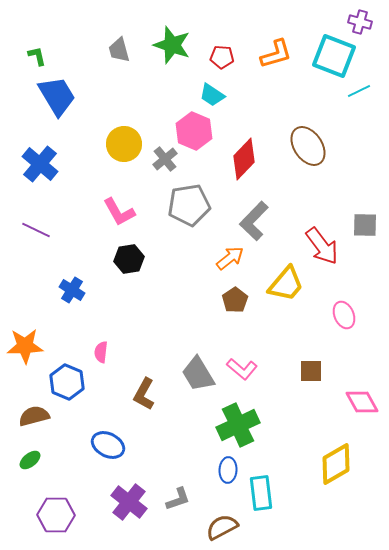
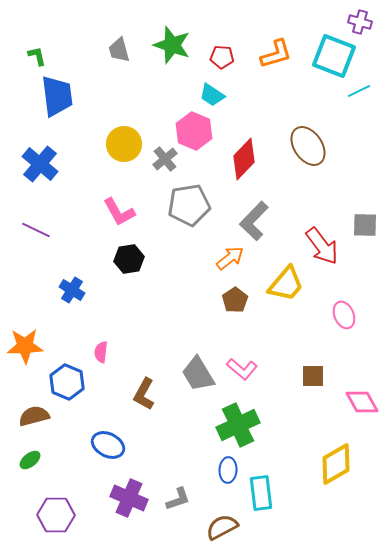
blue trapezoid at (57, 96): rotated 24 degrees clockwise
brown square at (311, 371): moved 2 px right, 5 px down
purple cross at (129, 502): moved 4 px up; rotated 15 degrees counterclockwise
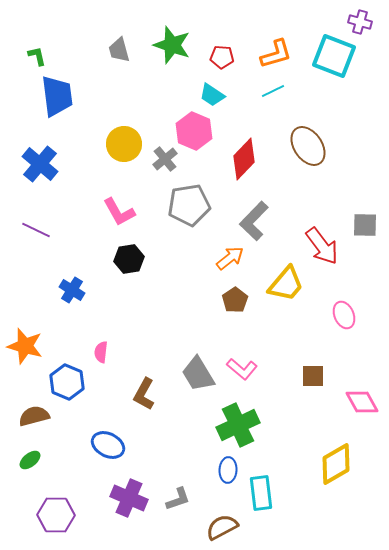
cyan line at (359, 91): moved 86 px left
orange star at (25, 346): rotated 18 degrees clockwise
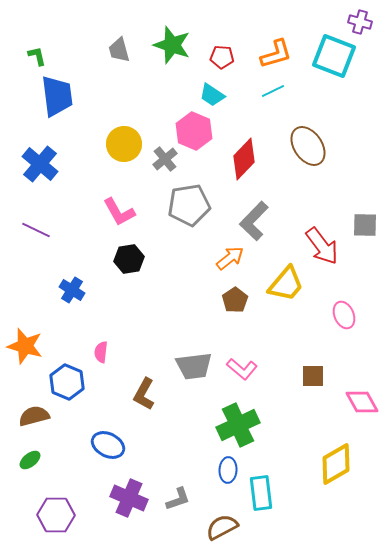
gray trapezoid at (198, 374): moved 4 px left, 8 px up; rotated 66 degrees counterclockwise
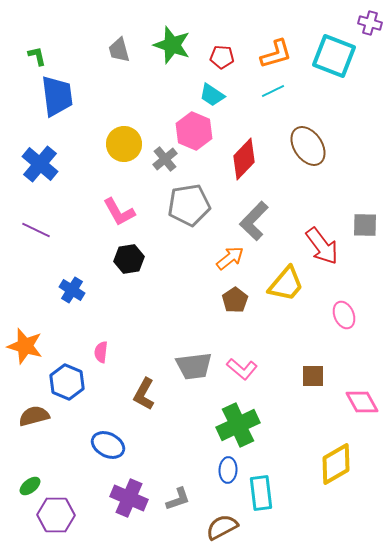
purple cross at (360, 22): moved 10 px right, 1 px down
green ellipse at (30, 460): moved 26 px down
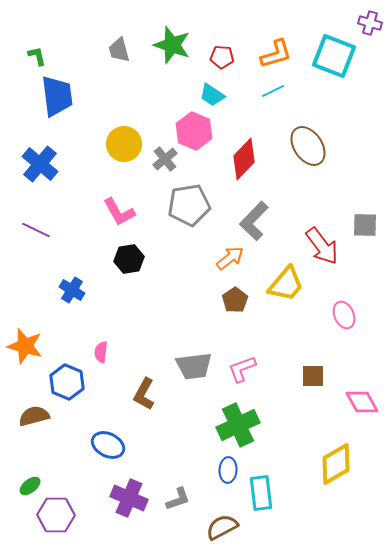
pink L-shape at (242, 369): rotated 120 degrees clockwise
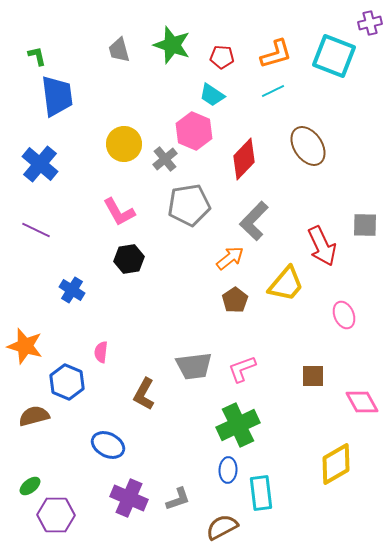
purple cross at (370, 23): rotated 30 degrees counterclockwise
red arrow at (322, 246): rotated 12 degrees clockwise
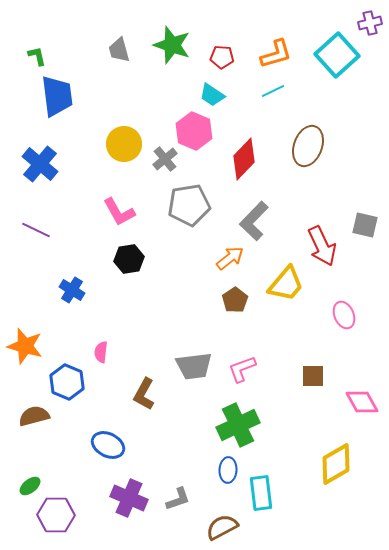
cyan square at (334, 56): moved 3 px right, 1 px up; rotated 27 degrees clockwise
brown ellipse at (308, 146): rotated 54 degrees clockwise
gray square at (365, 225): rotated 12 degrees clockwise
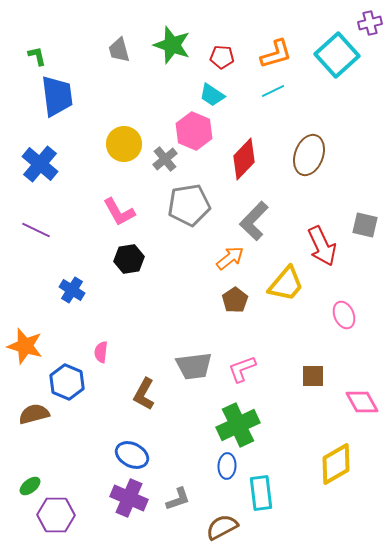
brown ellipse at (308, 146): moved 1 px right, 9 px down
brown semicircle at (34, 416): moved 2 px up
blue ellipse at (108, 445): moved 24 px right, 10 px down
blue ellipse at (228, 470): moved 1 px left, 4 px up
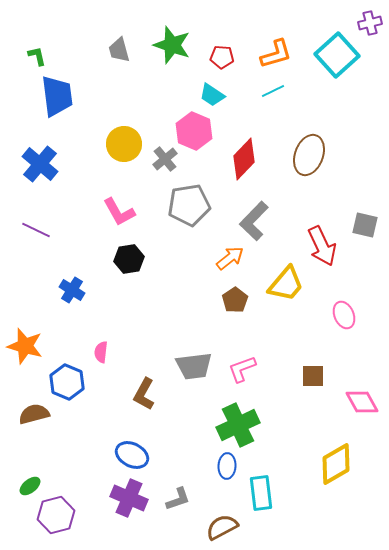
purple hexagon at (56, 515): rotated 15 degrees counterclockwise
